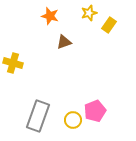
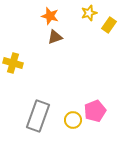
brown triangle: moved 9 px left, 5 px up
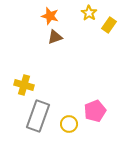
yellow star: rotated 21 degrees counterclockwise
yellow cross: moved 11 px right, 22 px down
yellow circle: moved 4 px left, 4 px down
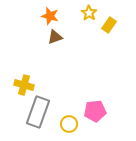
pink pentagon: rotated 15 degrees clockwise
gray rectangle: moved 4 px up
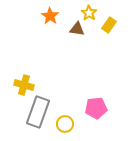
orange star: rotated 18 degrees clockwise
brown triangle: moved 22 px right, 8 px up; rotated 28 degrees clockwise
pink pentagon: moved 1 px right, 3 px up
yellow circle: moved 4 px left
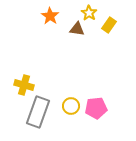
yellow circle: moved 6 px right, 18 px up
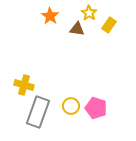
pink pentagon: rotated 25 degrees clockwise
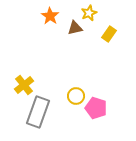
yellow star: rotated 14 degrees clockwise
yellow rectangle: moved 9 px down
brown triangle: moved 2 px left, 1 px up; rotated 21 degrees counterclockwise
yellow cross: rotated 36 degrees clockwise
yellow circle: moved 5 px right, 10 px up
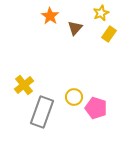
yellow star: moved 12 px right
brown triangle: rotated 35 degrees counterclockwise
yellow circle: moved 2 px left, 1 px down
gray rectangle: moved 4 px right
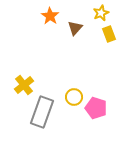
yellow rectangle: rotated 56 degrees counterclockwise
